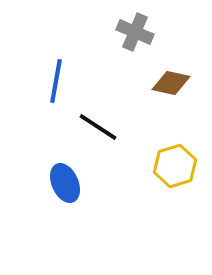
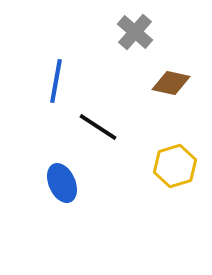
gray cross: rotated 18 degrees clockwise
blue ellipse: moved 3 px left
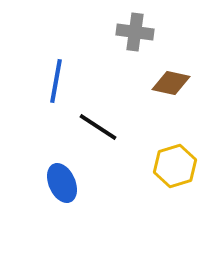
gray cross: rotated 33 degrees counterclockwise
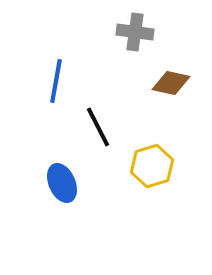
black line: rotated 30 degrees clockwise
yellow hexagon: moved 23 px left
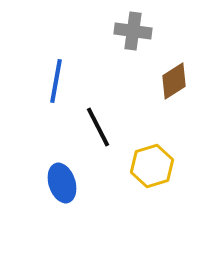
gray cross: moved 2 px left, 1 px up
brown diamond: moved 3 px right, 2 px up; rotated 45 degrees counterclockwise
blue ellipse: rotated 6 degrees clockwise
